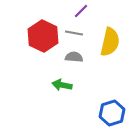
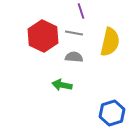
purple line: rotated 63 degrees counterclockwise
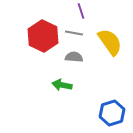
yellow semicircle: rotated 48 degrees counterclockwise
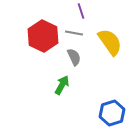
gray semicircle: rotated 60 degrees clockwise
green arrow: rotated 108 degrees clockwise
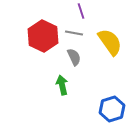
green arrow: rotated 42 degrees counterclockwise
blue hexagon: moved 4 px up
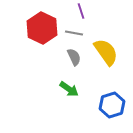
red hexagon: moved 1 px left, 8 px up
yellow semicircle: moved 4 px left, 10 px down
green arrow: moved 7 px right, 4 px down; rotated 138 degrees clockwise
blue hexagon: moved 4 px up
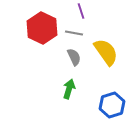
green arrow: rotated 108 degrees counterclockwise
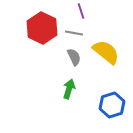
yellow semicircle: rotated 16 degrees counterclockwise
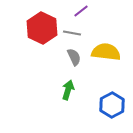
purple line: rotated 70 degrees clockwise
gray line: moved 2 px left
yellow semicircle: rotated 32 degrees counterclockwise
green arrow: moved 1 px left, 1 px down
blue hexagon: rotated 10 degrees counterclockwise
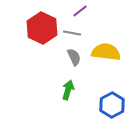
purple line: moved 1 px left
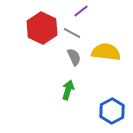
purple line: moved 1 px right
gray line: rotated 18 degrees clockwise
blue hexagon: moved 6 px down
